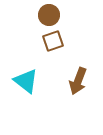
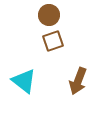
cyan triangle: moved 2 px left
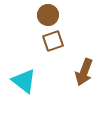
brown circle: moved 1 px left
brown arrow: moved 6 px right, 9 px up
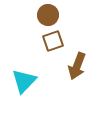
brown arrow: moved 7 px left, 6 px up
cyan triangle: rotated 36 degrees clockwise
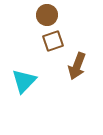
brown circle: moved 1 px left
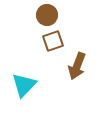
cyan triangle: moved 4 px down
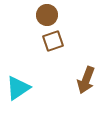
brown arrow: moved 9 px right, 14 px down
cyan triangle: moved 6 px left, 3 px down; rotated 12 degrees clockwise
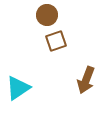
brown square: moved 3 px right
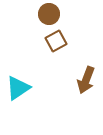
brown circle: moved 2 px right, 1 px up
brown square: rotated 10 degrees counterclockwise
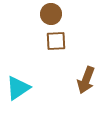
brown circle: moved 2 px right
brown square: rotated 25 degrees clockwise
